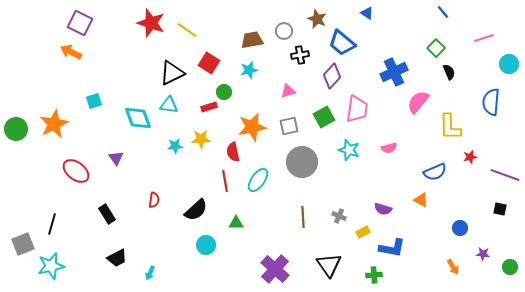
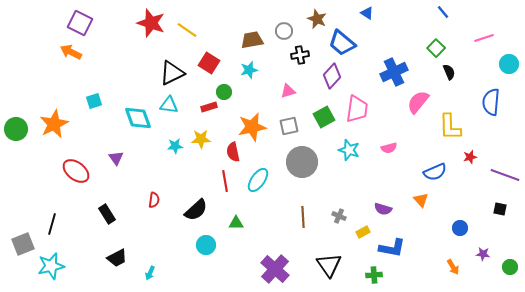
orange triangle at (421, 200): rotated 21 degrees clockwise
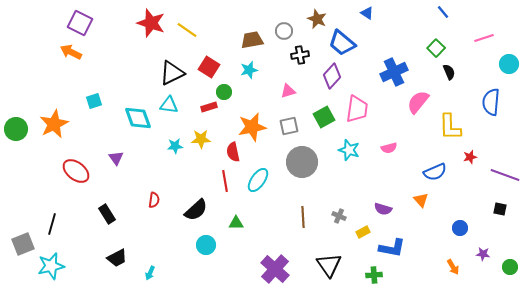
red square at (209, 63): moved 4 px down
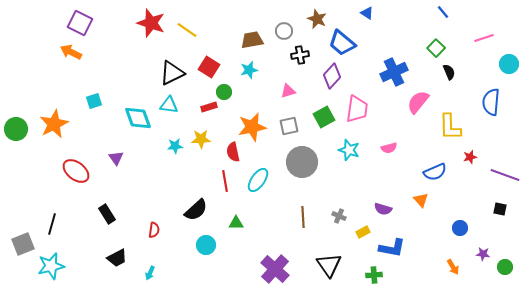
red semicircle at (154, 200): moved 30 px down
green circle at (510, 267): moved 5 px left
